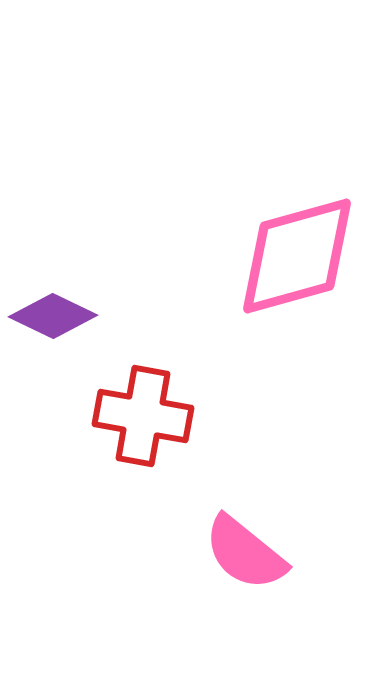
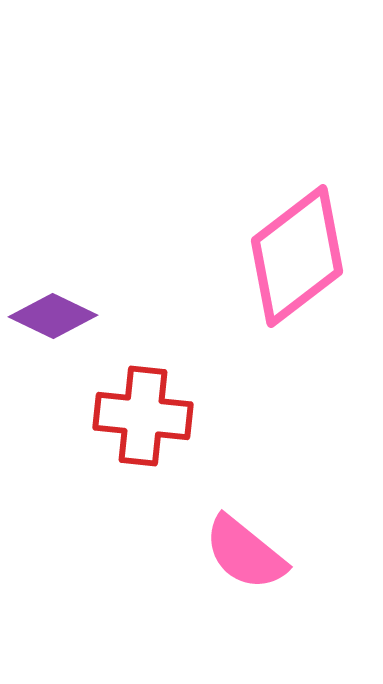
pink diamond: rotated 22 degrees counterclockwise
red cross: rotated 4 degrees counterclockwise
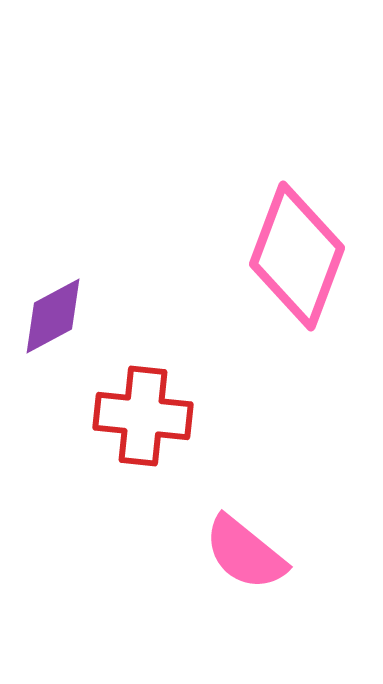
pink diamond: rotated 32 degrees counterclockwise
purple diamond: rotated 54 degrees counterclockwise
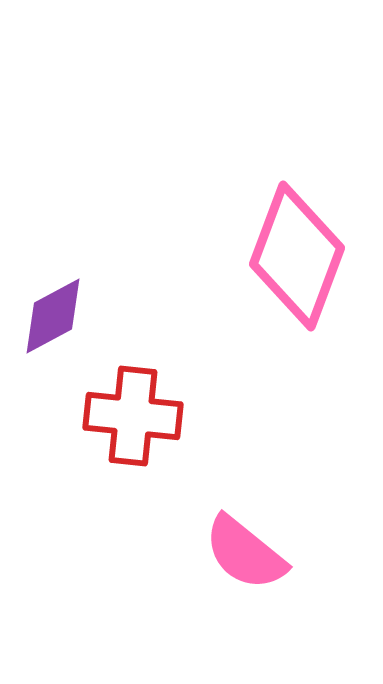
red cross: moved 10 px left
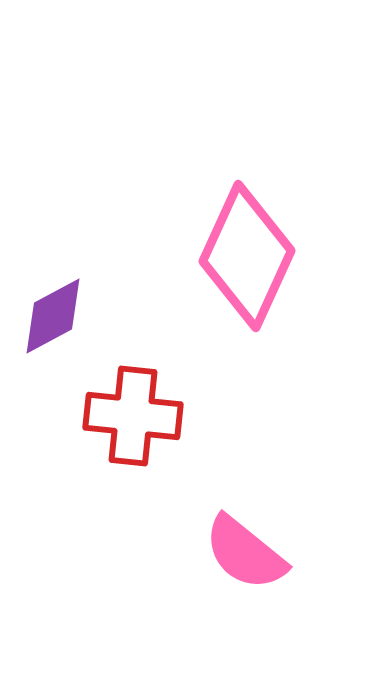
pink diamond: moved 50 px left; rotated 4 degrees clockwise
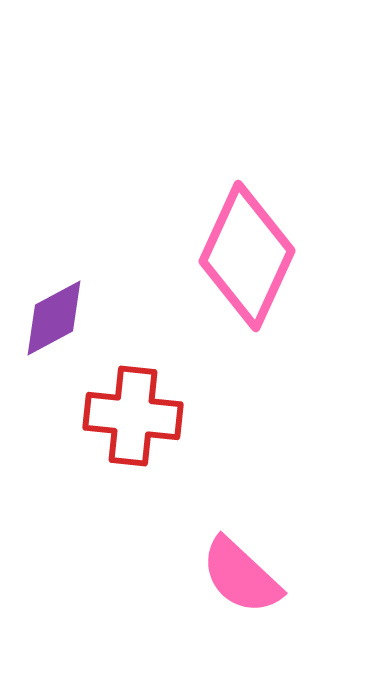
purple diamond: moved 1 px right, 2 px down
pink semicircle: moved 4 px left, 23 px down; rotated 4 degrees clockwise
